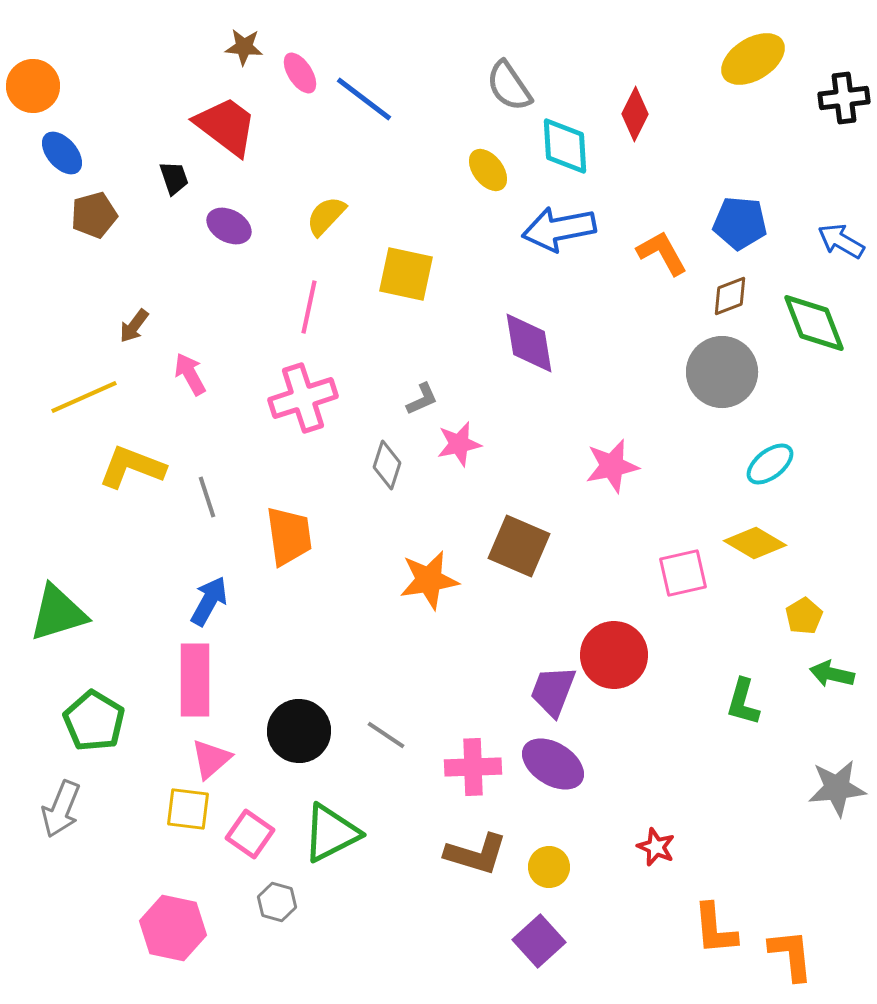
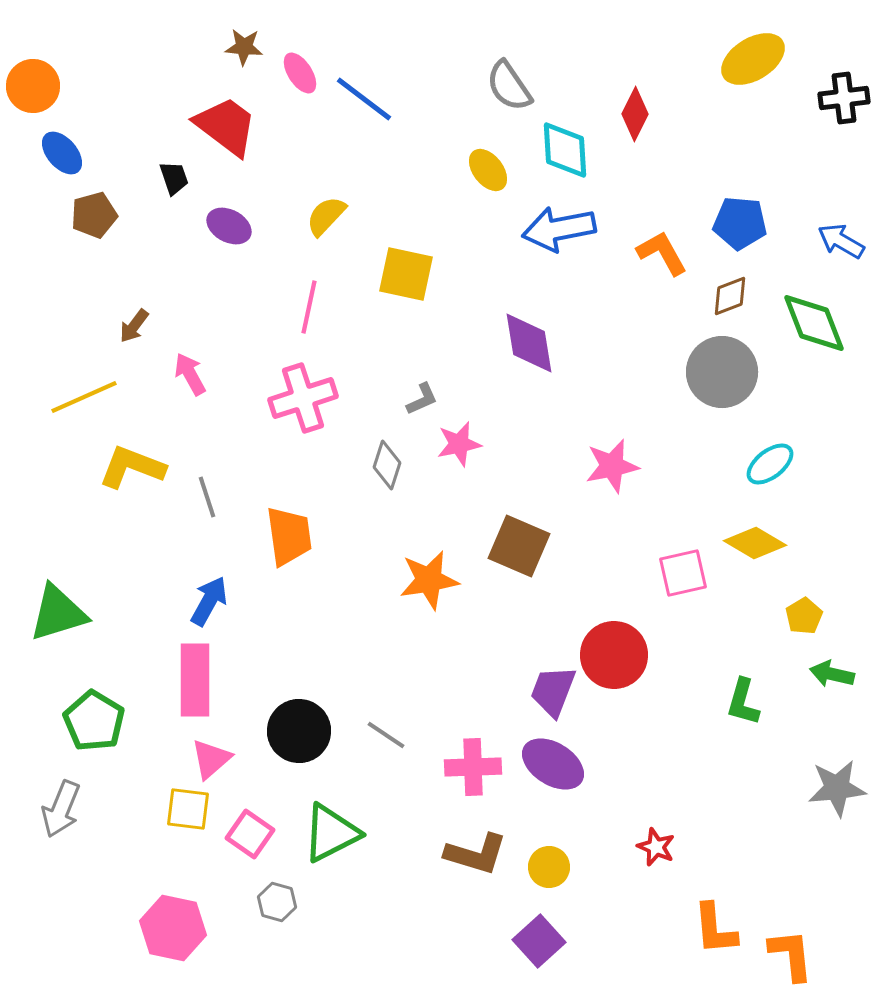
cyan diamond at (565, 146): moved 4 px down
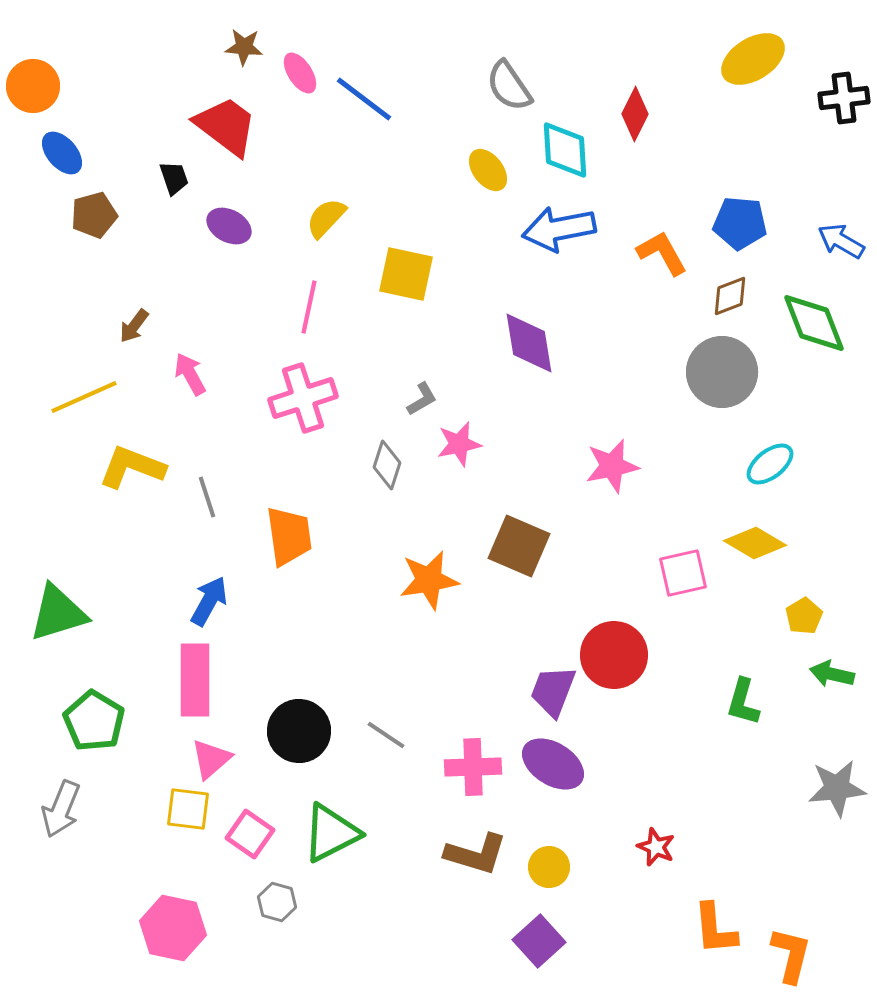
yellow semicircle at (326, 216): moved 2 px down
gray L-shape at (422, 399): rotated 6 degrees counterclockwise
orange L-shape at (791, 955): rotated 20 degrees clockwise
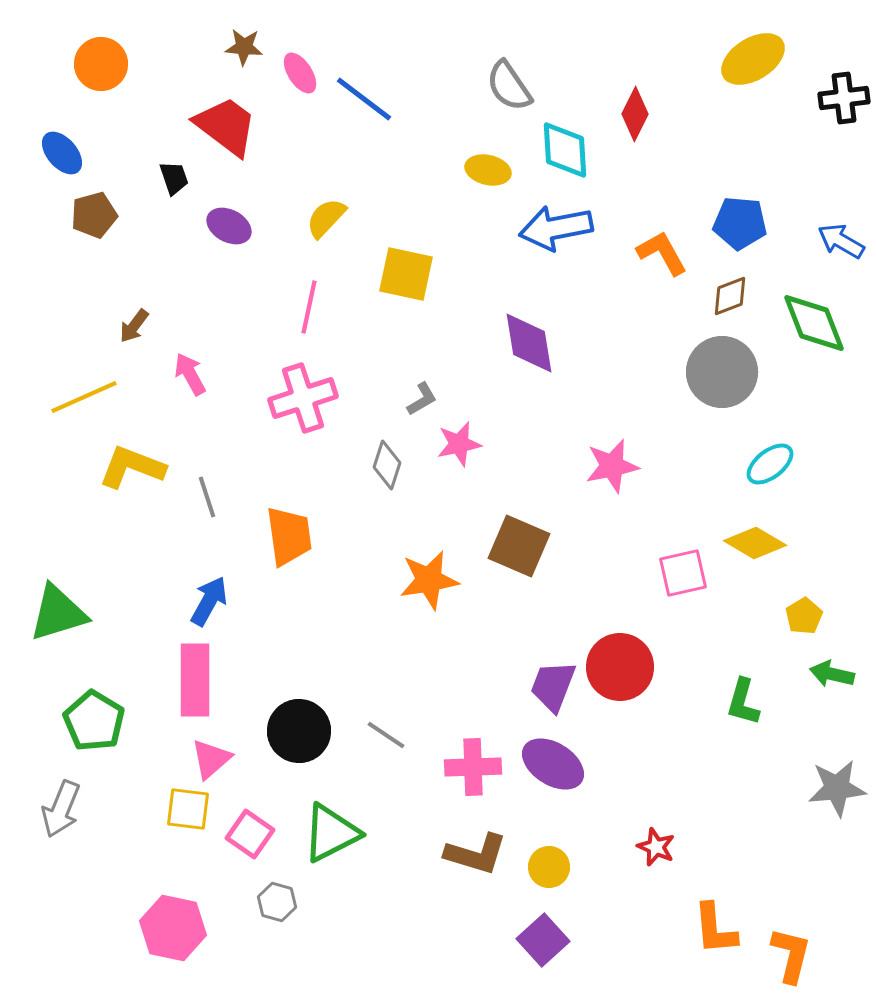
orange circle at (33, 86): moved 68 px right, 22 px up
yellow ellipse at (488, 170): rotated 39 degrees counterclockwise
blue arrow at (559, 229): moved 3 px left, 1 px up
red circle at (614, 655): moved 6 px right, 12 px down
purple trapezoid at (553, 691): moved 5 px up
purple square at (539, 941): moved 4 px right, 1 px up
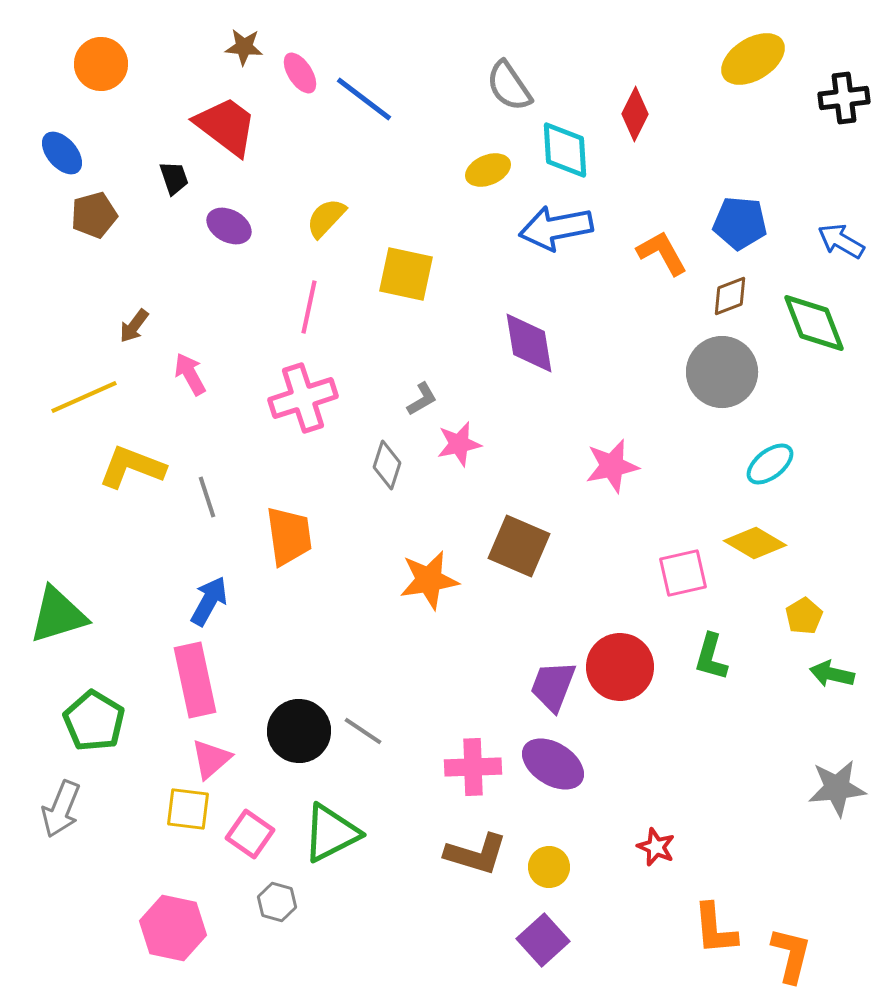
yellow ellipse at (488, 170): rotated 36 degrees counterclockwise
green triangle at (58, 613): moved 2 px down
pink rectangle at (195, 680): rotated 12 degrees counterclockwise
green L-shape at (743, 702): moved 32 px left, 45 px up
gray line at (386, 735): moved 23 px left, 4 px up
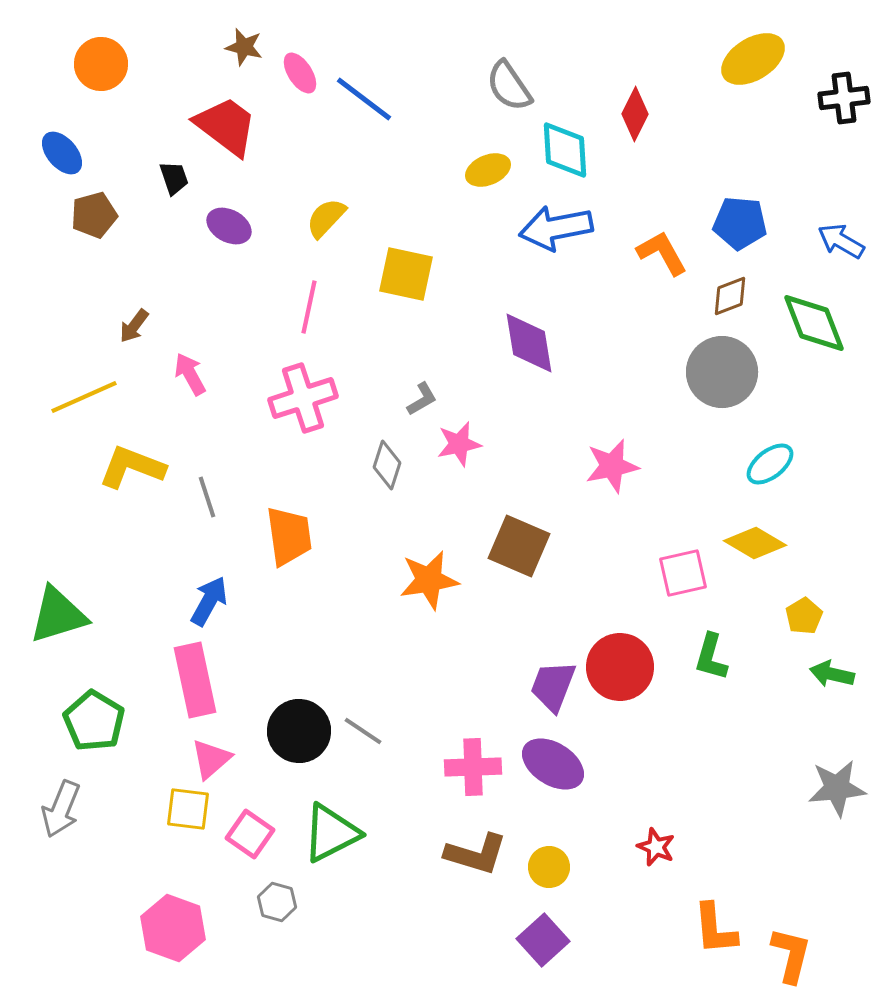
brown star at (244, 47): rotated 9 degrees clockwise
pink hexagon at (173, 928): rotated 8 degrees clockwise
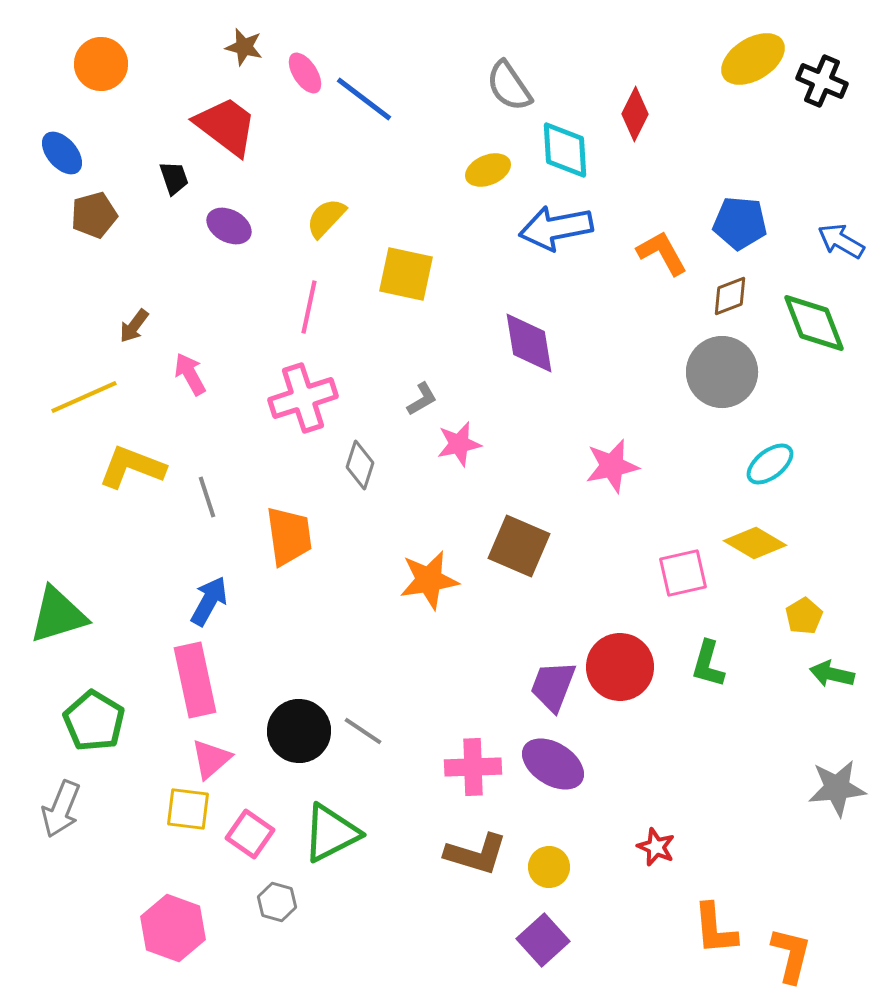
pink ellipse at (300, 73): moved 5 px right
black cross at (844, 98): moved 22 px left, 17 px up; rotated 30 degrees clockwise
gray diamond at (387, 465): moved 27 px left
green L-shape at (711, 657): moved 3 px left, 7 px down
